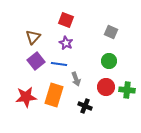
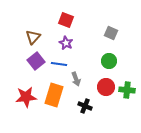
gray square: moved 1 px down
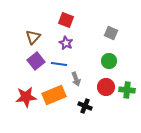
orange rectangle: rotated 50 degrees clockwise
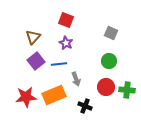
blue line: rotated 14 degrees counterclockwise
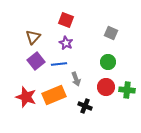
green circle: moved 1 px left, 1 px down
red star: rotated 25 degrees clockwise
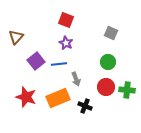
brown triangle: moved 17 px left
orange rectangle: moved 4 px right, 3 px down
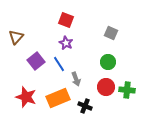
blue line: rotated 63 degrees clockwise
